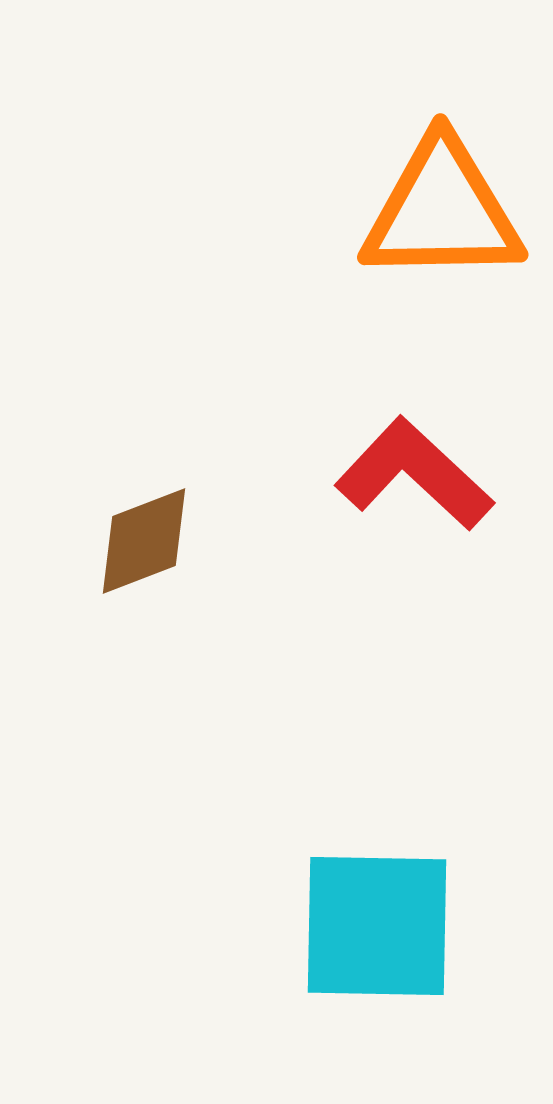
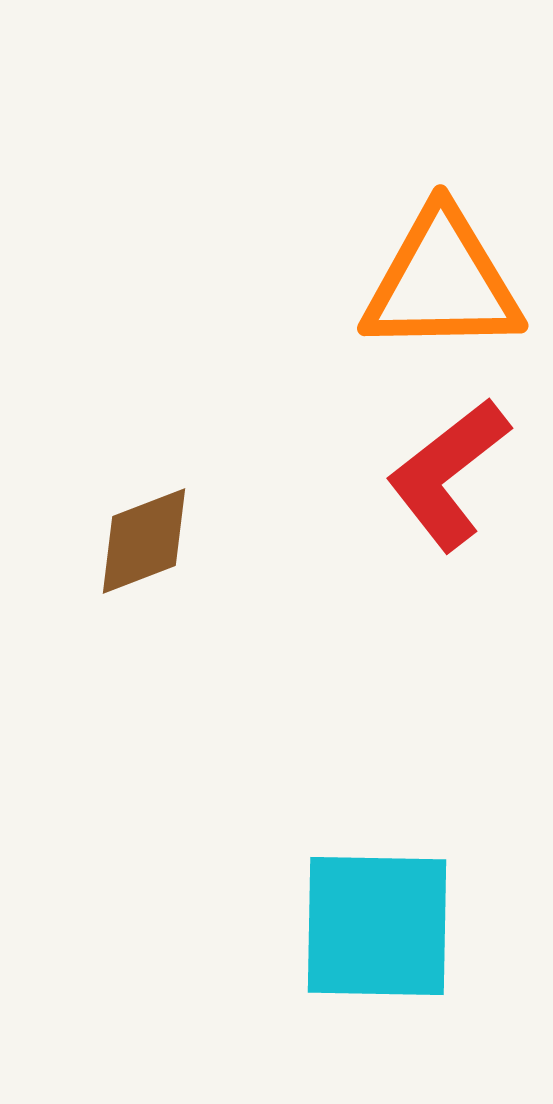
orange triangle: moved 71 px down
red L-shape: moved 34 px right; rotated 81 degrees counterclockwise
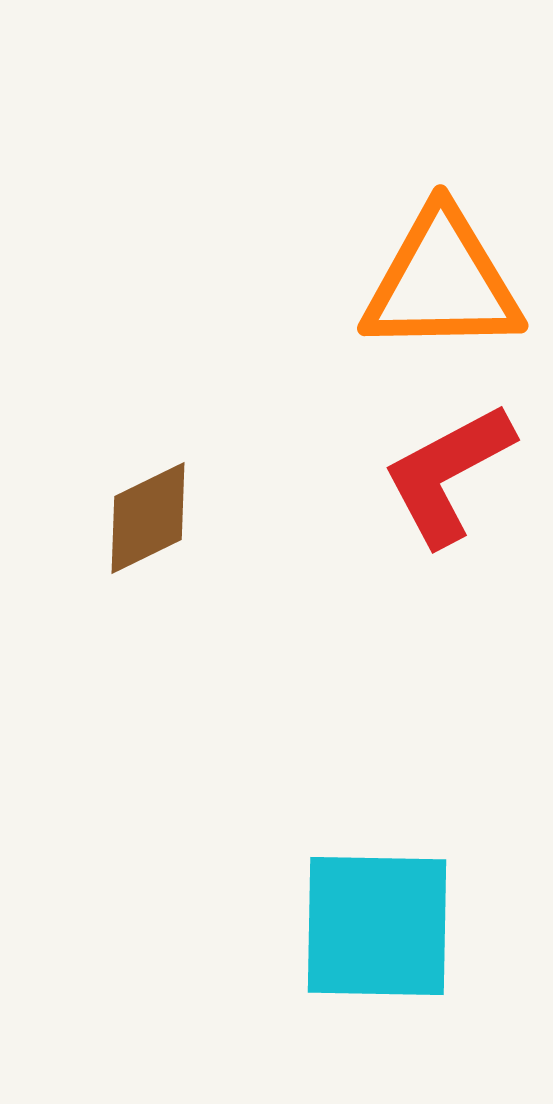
red L-shape: rotated 10 degrees clockwise
brown diamond: moved 4 px right, 23 px up; rotated 5 degrees counterclockwise
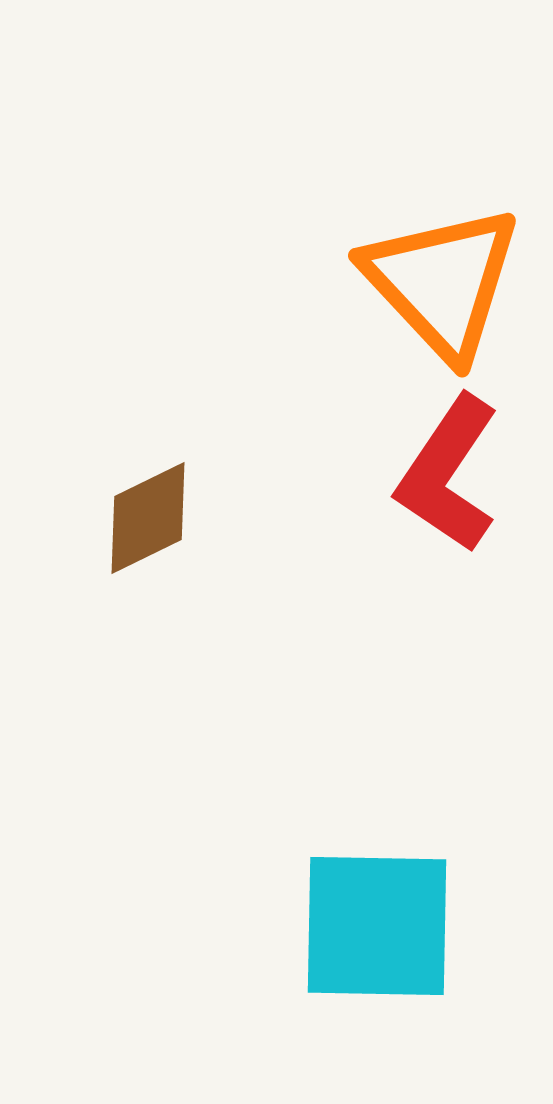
orange triangle: rotated 48 degrees clockwise
red L-shape: rotated 28 degrees counterclockwise
